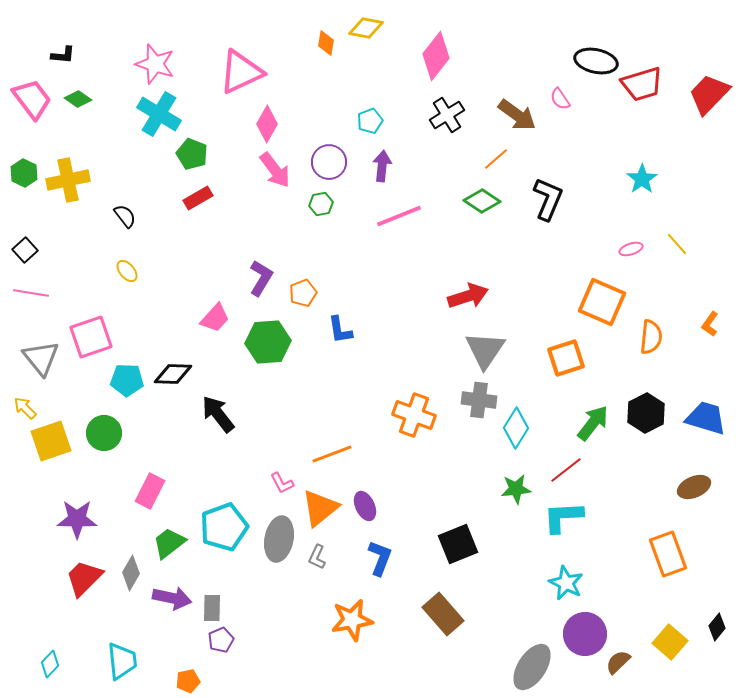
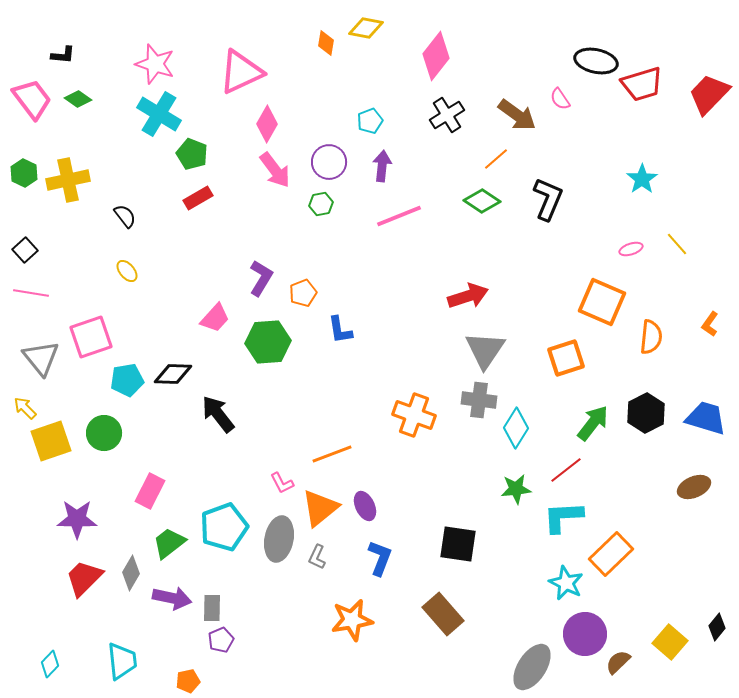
cyan pentagon at (127, 380): rotated 12 degrees counterclockwise
black square at (458, 544): rotated 30 degrees clockwise
orange rectangle at (668, 554): moved 57 px left; rotated 66 degrees clockwise
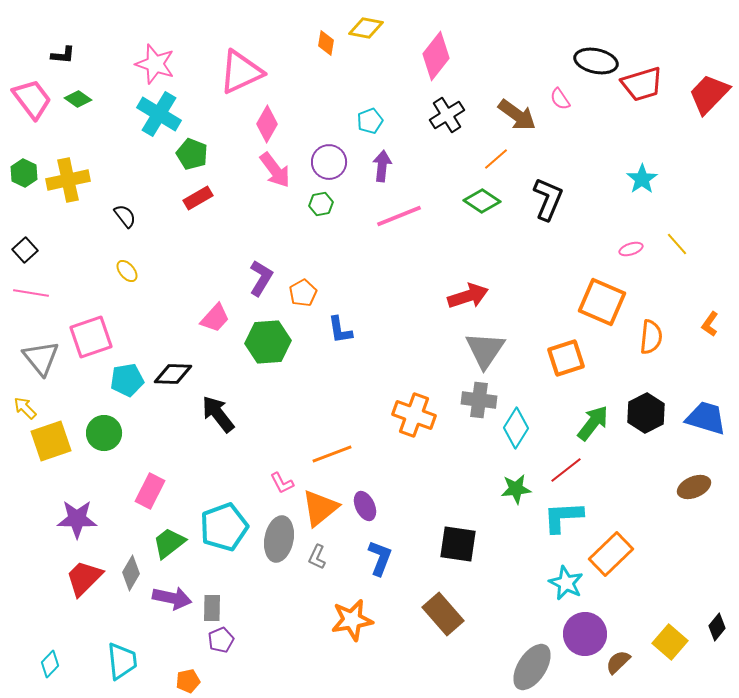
orange pentagon at (303, 293): rotated 8 degrees counterclockwise
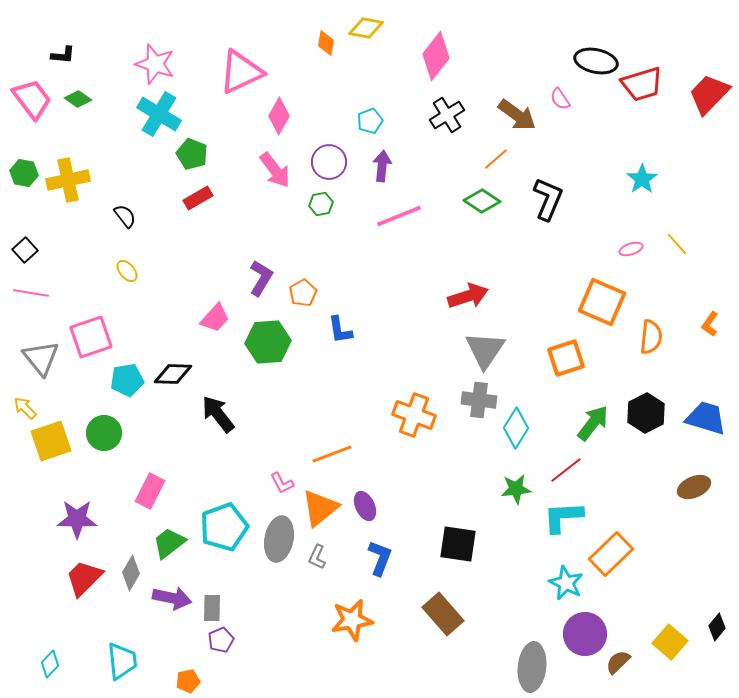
pink diamond at (267, 124): moved 12 px right, 8 px up
green hexagon at (24, 173): rotated 16 degrees counterclockwise
gray ellipse at (532, 667): rotated 27 degrees counterclockwise
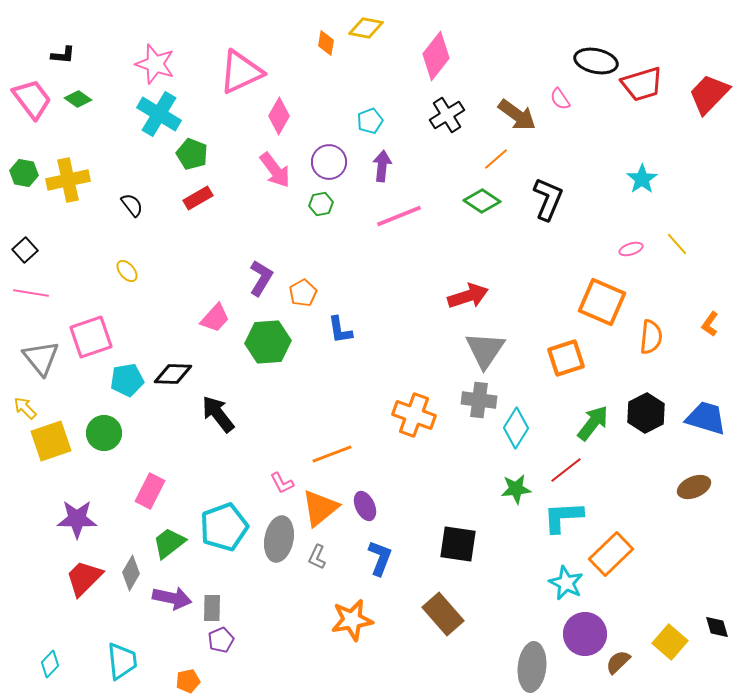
black semicircle at (125, 216): moved 7 px right, 11 px up
black diamond at (717, 627): rotated 56 degrees counterclockwise
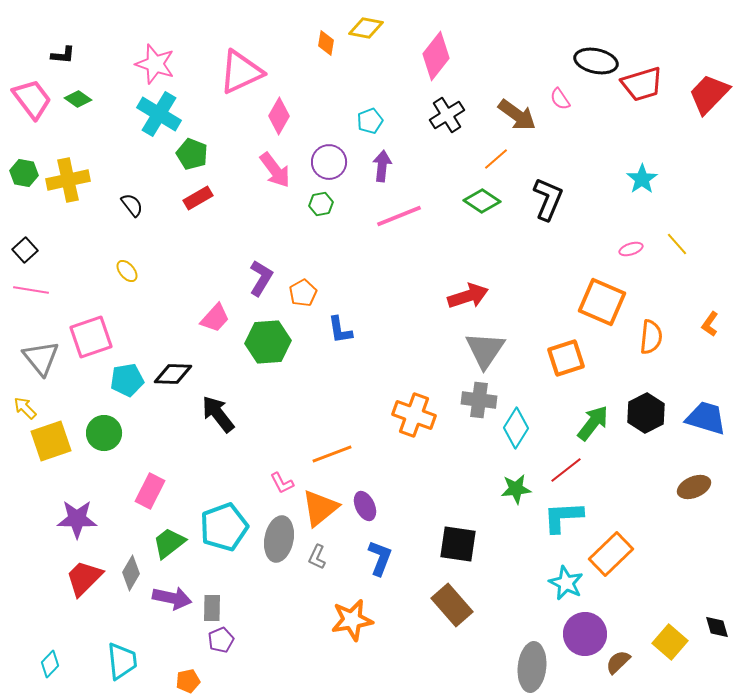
pink line at (31, 293): moved 3 px up
brown rectangle at (443, 614): moved 9 px right, 9 px up
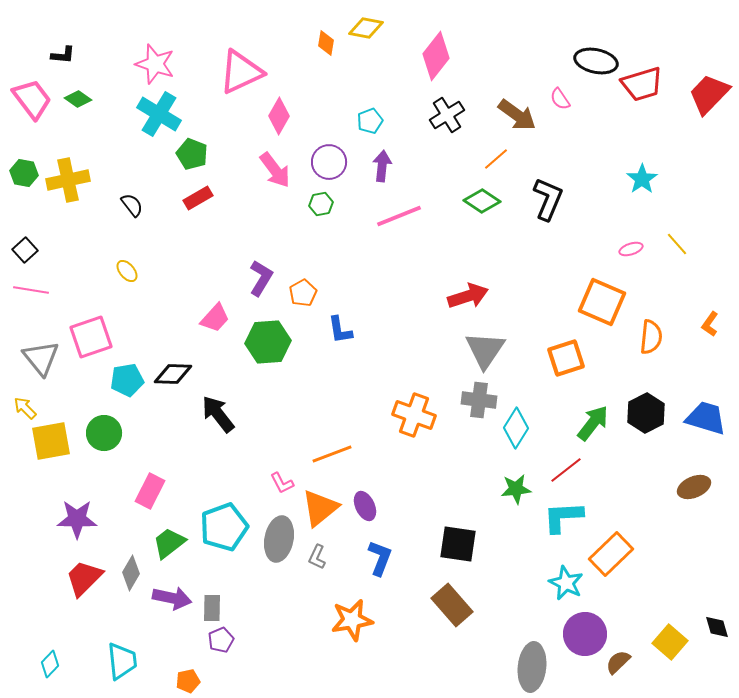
yellow square at (51, 441): rotated 9 degrees clockwise
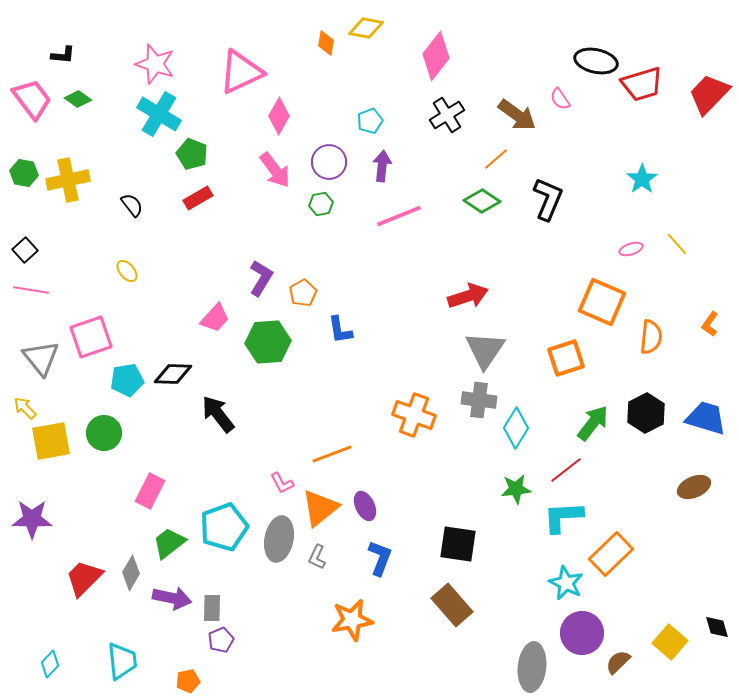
purple star at (77, 519): moved 45 px left
purple circle at (585, 634): moved 3 px left, 1 px up
